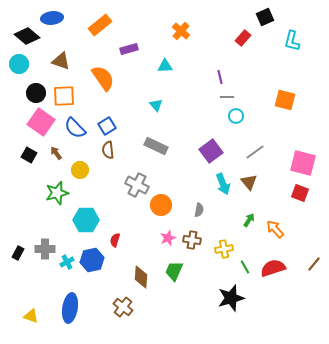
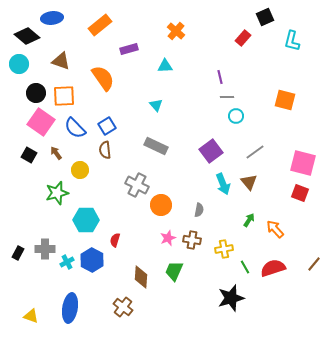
orange cross at (181, 31): moved 5 px left
brown semicircle at (108, 150): moved 3 px left
blue hexagon at (92, 260): rotated 20 degrees counterclockwise
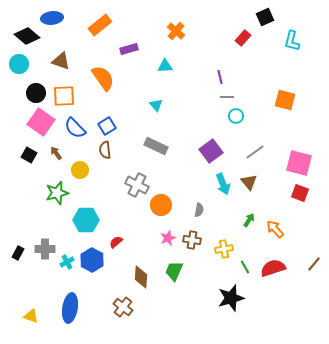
pink square at (303, 163): moved 4 px left
red semicircle at (115, 240): moved 1 px right, 2 px down; rotated 32 degrees clockwise
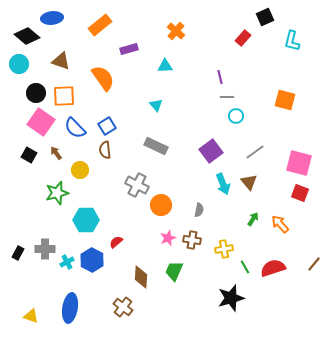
green arrow at (249, 220): moved 4 px right, 1 px up
orange arrow at (275, 229): moved 5 px right, 5 px up
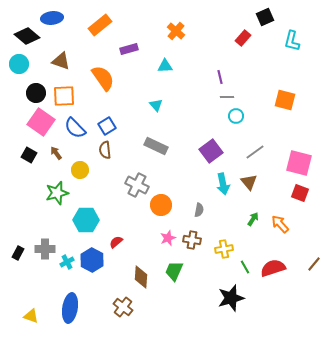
cyan arrow at (223, 184): rotated 10 degrees clockwise
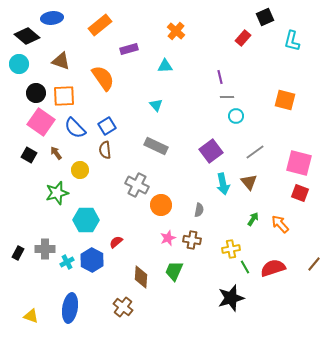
yellow cross at (224, 249): moved 7 px right
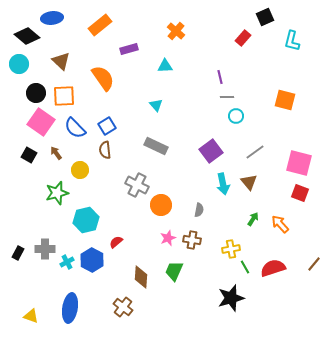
brown triangle at (61, 61): rotated 24 degrees clockwise
cyan hexagon at (86, 220): rotated 15 degrees counterclockwise
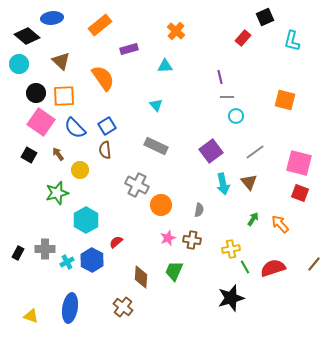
brown arrow at (56, 153): moved 2 px right, 1 px down
cyan hexagon at (86, 220): rotated 15 degrees counterclockwise
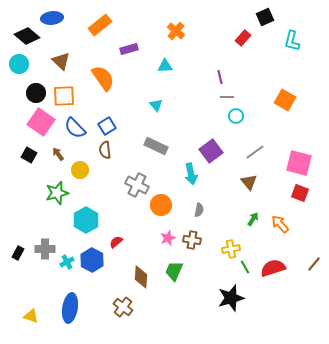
orange square at (285, 100): rotated 15 degrees clockwise
cyan arrow at (223, 184): moved 32 px left, 10 px up
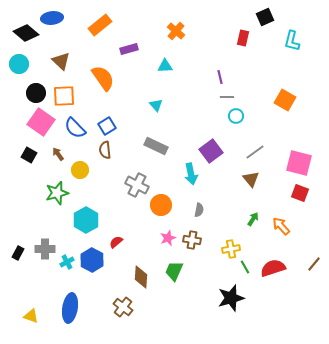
black diamond at (27, 36): moved 1 px left, 3 px up
red rectangle at (243, 38): rotated 28 degrees counterclockwise
brown triangle at (249, 182): moved 2 px right, 3 px up
orange arrow at (280, 224): moved 1 px right, 2 px down
